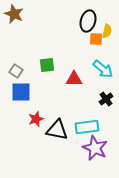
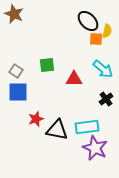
black ellipse: rotated 60 degrees counterclockwise
blue square: moved 3 px left
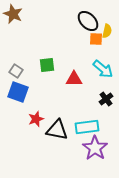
brown star: moved 1 px left
blue square: rotated 20 degrees clockwise
purple star: rotated 10 degrees clockwise
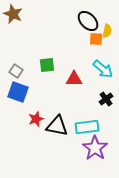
black triangle: moved 4 px up
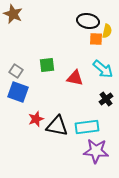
black ellipse: rotated 35 degrees counterclockwise
red triangle: moved 1 px right, 1 px up; rotated 12 degrees clockwise
purple star: moved 1 px right, 3 px down; rotated 30 degrees counterclockwise
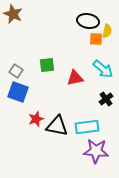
red triangle: rotated 24 degrees counterclockwise
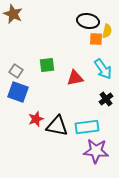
cyan arrow: rotated 15 degrees clockwise
